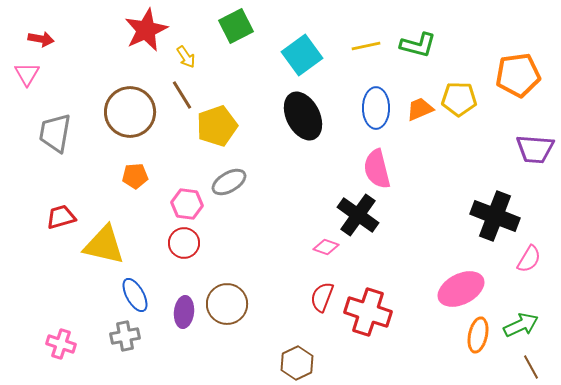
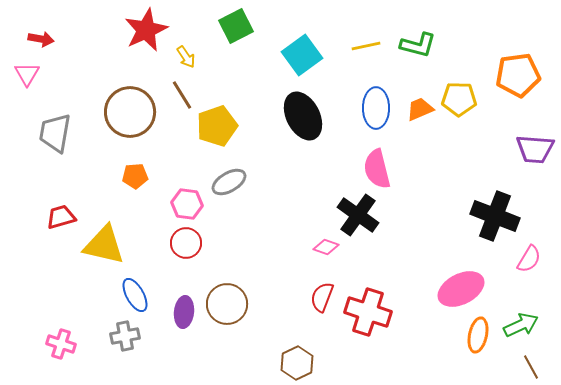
red circle at (184, 243): moved 2 px right
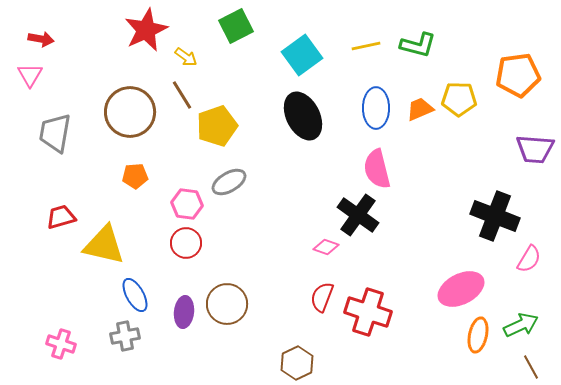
yellow arrow at (186, 57): rotated 20 degrees counterclockwise
pink triangle at (27, 74): moved 3 px right, 1 px down
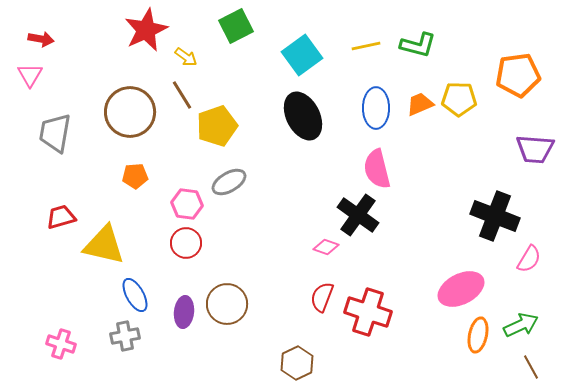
orange trapezoid at (420, 109): moved 5 px up
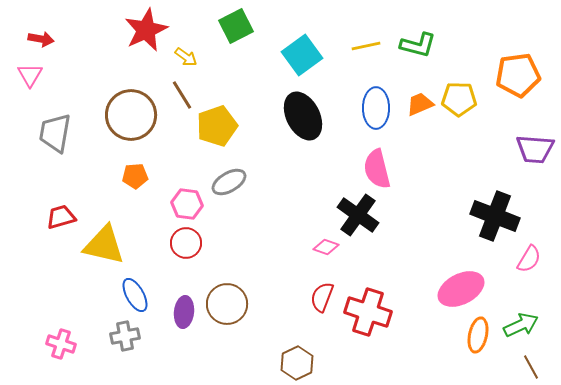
brown circle at (130, 112): moved 1 px right, 3 px down
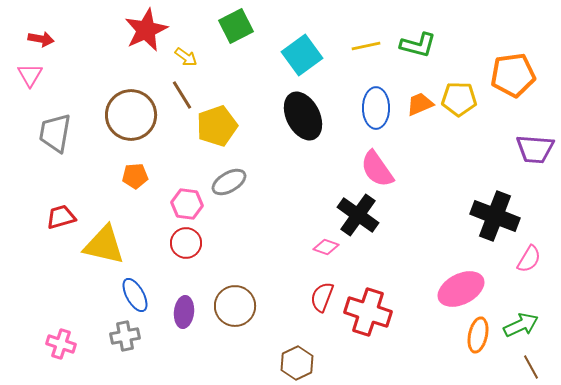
orange pentagon at (518, 75): moved 5 px left
pink semicircle at (377, 169): rotated 21 degrees counterclockwise
brown circle at (227, 304): moved 8 px right, 2 px down
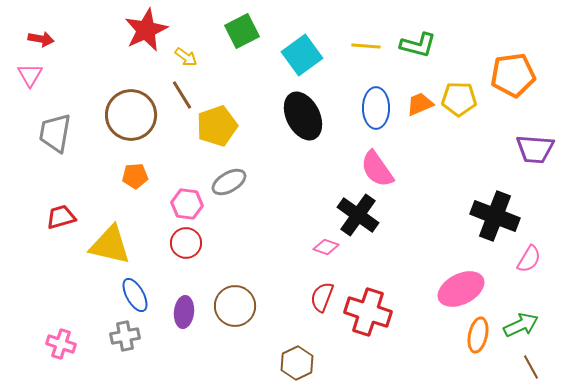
green square at (236, 26): moved 6 px right, 5 px down
yellow line at (366, 46): rotated 16 degrees clockwise
yellow triangle at (104, 245): moved 6 px right
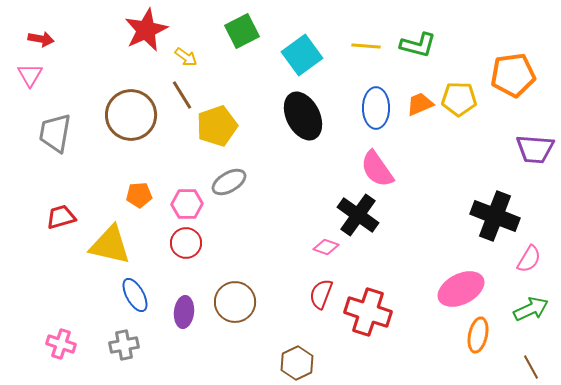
orange pentagon at (135, 176): moved 4 px right, 19 px down
pink hexagon at (187, 204): rotated 8 degrees counterclockwise
red semicircle at (322, 297): moved 1 px left, 3 px up
brown circle at (235, 306): moved 4 px up
green arrow at (521, 325): moved 10 px right, 16 px up
gray cross at (125, 336): moved 1 px left, 9 px down
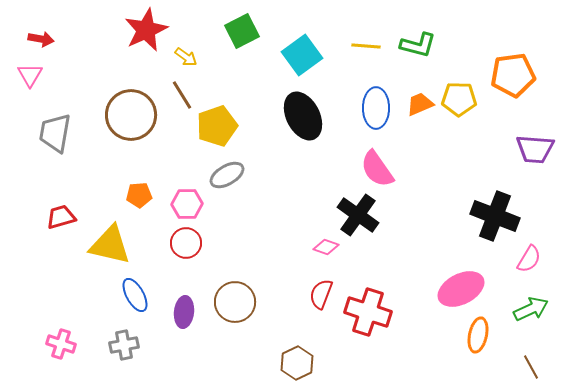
gray ellipse at (229, 182): moved 2 px left, 7 px up
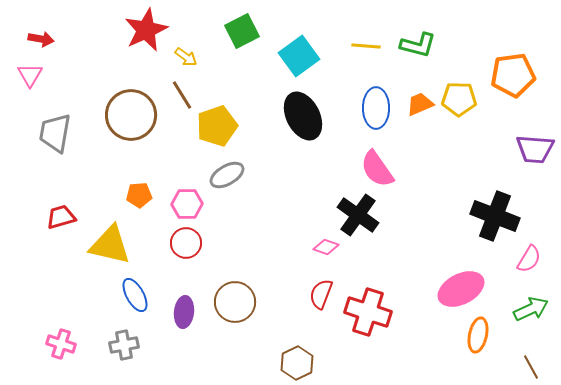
cyan square at (302, 55): moved 3 px left, 1 px down
